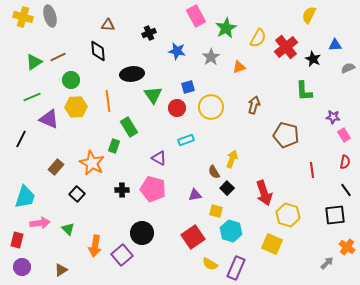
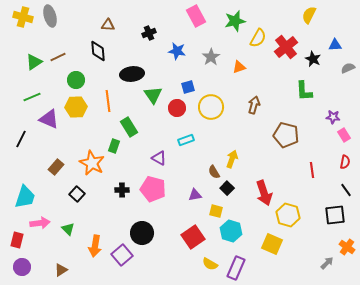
green star at (226, 28): moved 9 px right, 7 px up; rotated 15 degrees clockwise
green circle at (71, 80): moved 5 px right
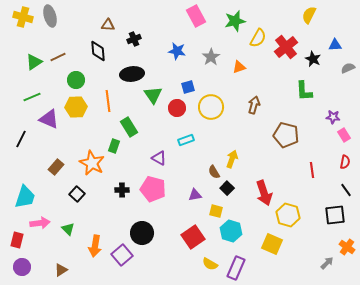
black cross at (149, 33): moved 15 px left, 6 px down
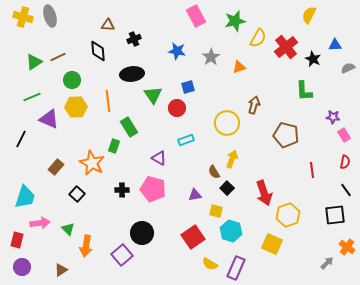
green circle at (76, 80): moved 4 px left
yellow circle at (211, 107): moved 16 px right, 16 px down
yellow hexagon at (288, 215): rotated 25 degrees clockwise
orange arrow at (95, 246): moved 9 px left
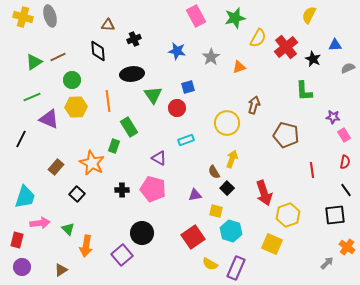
green star at (235, 21): moved 3 px up
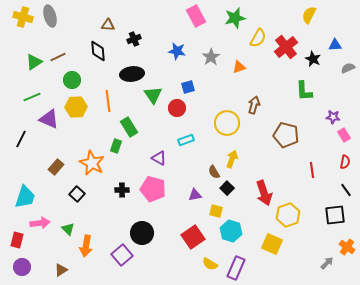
green rectangle at (114, 146): moved 2 px right
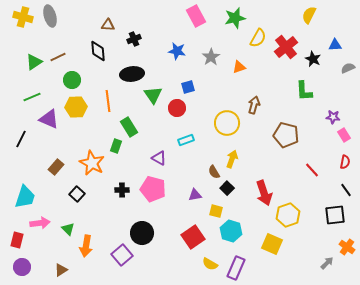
red line at (312, 170): rotated 35 degrees counterclockwise
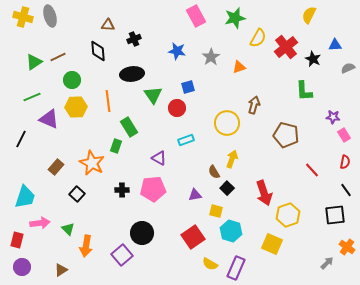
pink pentagon at (153, 189): rotated 20 degrees counterclockwise
